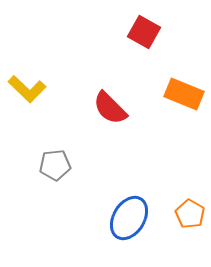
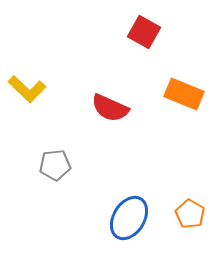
red semicircle: rotated 21 degrees counterclockwise
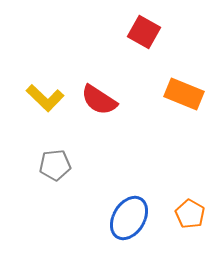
yellow L-shape: moved 18 px right, 9 px down
red semicircle: moved 11 px left, 8 px up; rotated 9 degrees clockwise
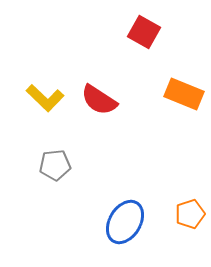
orange pentagon: rotated 24 degrees clockwise
blue ellipse: moved 4 px left, 4 px down
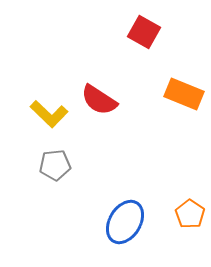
yellow L-shape: moved 4 px right, 16 px down
orange pentagon: rotated 20 degrees counterclockwise
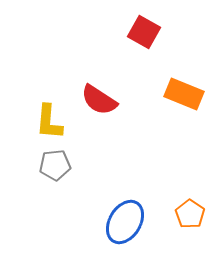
yellow L-shape: moved 8 px down; rotated 51 degrees clockwise
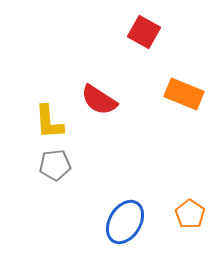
yellow L-shape: rotated 9 degrees counterclockwise
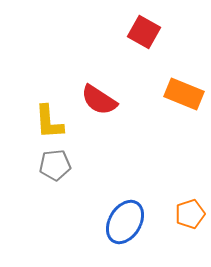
orange pentagon: rotated 20 degrees clockwise
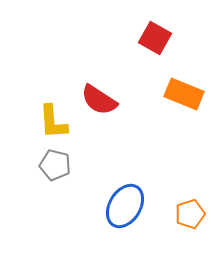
red square: moved 11 px right, 6 px down
yellow L-shape: moved 4 px right
gray pentagon: rotated 20 degrees clockwise
blue ellipse: moved 16 px up
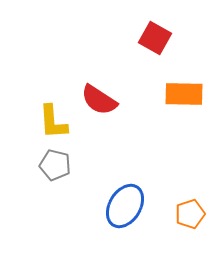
orange rectangle: rotated 21 degrees counterclockwise
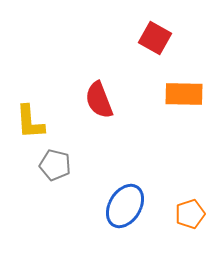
red semicircle: rotated 36 degrees clockwise
yellow L-shape: moved 23 px left
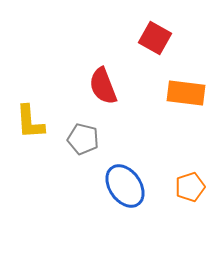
orange rectangle: moved 2 px right, 1 px up; rotated 6 degrees clockwise
red semicircle: moved 4 px right, 14 px up
gray pentagon: moved 28 px right, 26 px up
blue ellipse: moved 20 px up; rotated 66 degrees counterclockwise
orange pentagon: moved 27 px up
